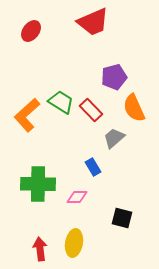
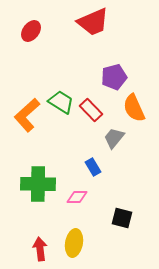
gray trapezoid: rotated 10 degrees counterclockwise
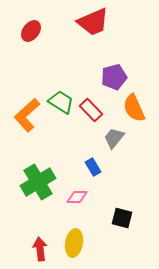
green cross: moved 2 px up; rotated 32 degrees counterclockwise
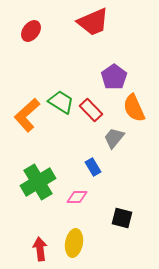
purple pentagon: rotated 20 degrees counterclockwise
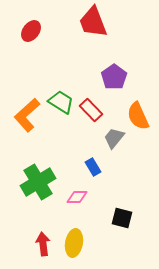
red trapezoid: rotated 92 degrees clockwise
orange semicircle: moved 4 px right, 8 px down
red arrow: moved 3 px right, 5 px up
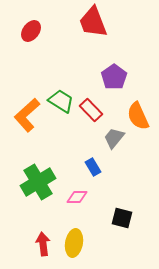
green trapezoid: moved 1 px up
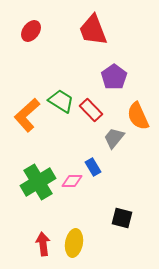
red trapezoid: moved 8 px down
pink diamond: moved 5 px left, 16 px up
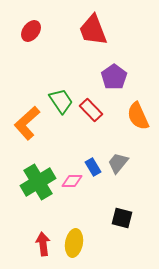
green trapezoid: rotated 24 degrees clockwise
orange L-shape: moved 8 px down
gray trapezoid: moved 4 px right, 25 px down
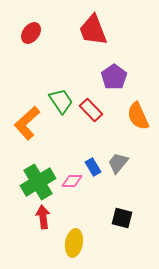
red ellipse: moved 2 px down
red arrow: moved 27 px up
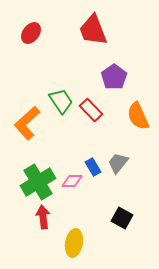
black square: rotated 15 degrees clockwise
